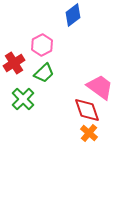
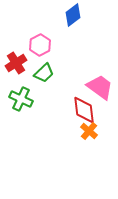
pink hexagon: moved 2 px left
red cross: moved 2 px right
green cross: moved 2 px left; rotated 20 degrees counterclockwise
red diamond: moved 3 px left; rotated 12 degrees clockwise
orange cross: moved 2 px up
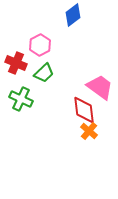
red cross: rotated 35 degrees counterclockwise
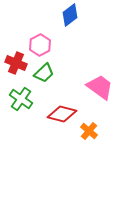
blue diamond: moved 3 px left
green cross: rotated 10 degrees clockwise
red diamond: moved 22 px left, 4 px down; rotated 68 degrees counterclockwise
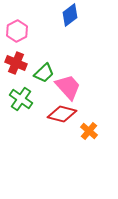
pink hexagon: moved 23 px left, 14 px up
pink trapezoid: moved 32 px left; rotated 12 degrees clockwise
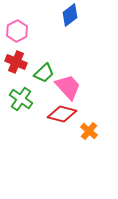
red cross: moved 1 px up
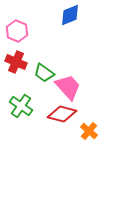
blue diamond: rotated 15 degrees clockwise
pink hexagon: rotated 10 degrees counterclockwise
green trapezoid: rotated 80 degrees clockwise
green cross: moved 7 px down
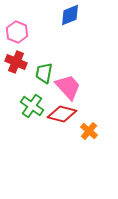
pink hexagon: moved 1 px down
green trapezoid: rotated 65 degrees clockwise
green cross: moved 11 px right
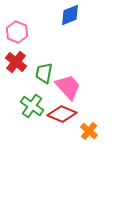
red cross: rotated 15 degrees clockwise
red diamond: rotated 8 degrees clockwise
